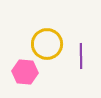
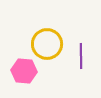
pink hexagon: moved 1 px left, 1 px up
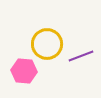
purple line: rotated 70 degrees clockwise
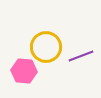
yellow circle: moved 1 px left, 3 px down
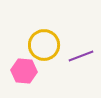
yellow circle: moved 2 px left, 2 px up
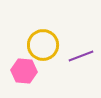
yellow circle: moved 1 px left
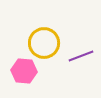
yellow circle: moved 1 px right, 2 px up
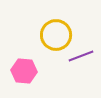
yellow circle: moved 12 px right, 8 px up
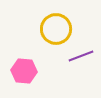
yellow circle: moved 6 px up
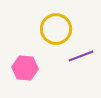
pink hexagon: moved 1 px right, 3 px up
